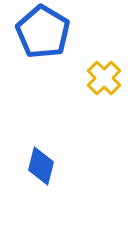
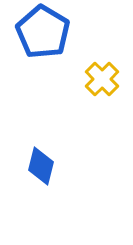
yellow cross: moved 2 px left, 1 px down
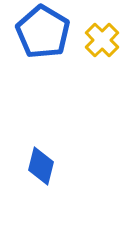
yellow cross: moved 39 px up
